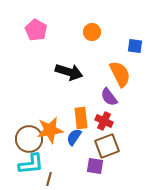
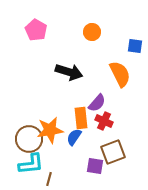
purple semicircle: moved 12 px left, 6 px down; rotated 102 degrees counterclockwise
brown square: moved 6 px right, 6 px down
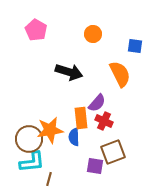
orange circle: moved 1 px right, 2 px down
blue semicircle: rotated 36 degrees counterclockwise
cyan L-shape: moved 1 px right, 2 px up
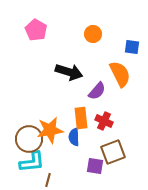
blue square: moved 3 px left, 1 px down
purple semicircle: moved 12 px up
brown line: moved 1 px left, 1 px down
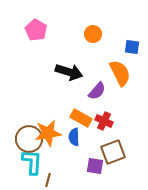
orange semicircle: moved 1 px up
orange rectangle: rotated 55 degrees counterclockwise
orange star: moved 2 px left, 3 px down
cyan L-shape: rotated 80 degrees counterclockwise
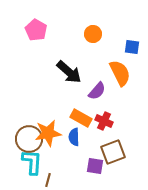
black arrow: rotated 24 degrees clockwise
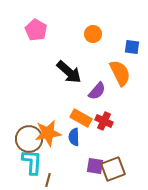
brown square: moved 17 px down
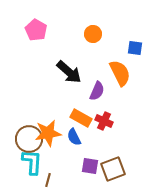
blue square: moved 3 px right, 1 px down
purple semicircle: rotated 18 degrees counterclockwise
blue semicircle: rotated 24 degrees counterclockwise
purple square: moved 5 px left
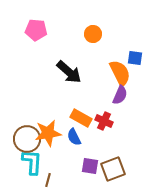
pink pentagon: rotated 25 degrees counterclockwise
blue square: moved 10 px down
purple semicircle: moved 23 px right, 4 px down
brown circle: moved 2 px left
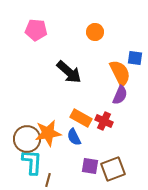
orange circle: moved 2 px right, 2 px up
